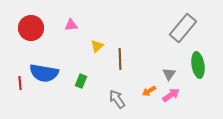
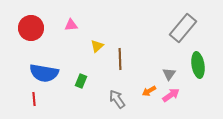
red line: moved 14 px right, 16 px down
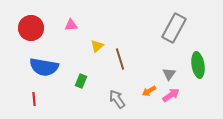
gray rectangle: moved 9 px left; rotated 12 degrees counterclockwise
brown line: rotated 15 degrees counterclockwise
blue semicircle: moved 6 px up
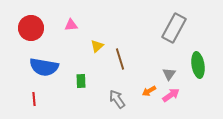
green rectangle: rotated 24 degrees counterclockwise
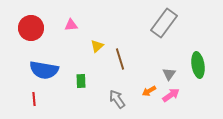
gray rectangle: moved 10 px left, 5 px up; rotated 8 degrees clockwise
blue semicircle: moved 3 px down
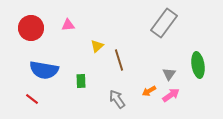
pink triangle: moved 3 px left
brown line: moved 1 px left, 1 px down
red line: moved 2 px left; rotated 48 degrees counterclockwise
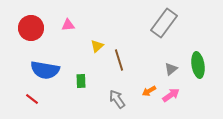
blue semicircle: moved 1 px right
gray triangle: moved 2 px right, 5 px up; rotated 16 degrees clockwise
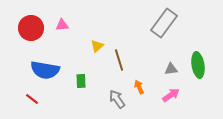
pink triangle: moved 6 px left
gray triangle: rotated 32 degrees clockwise
orange arrow: moved 10 px left, 4 px up; rotated 96 degrees clockwise
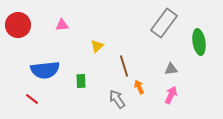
red circle: moved 13 px left, 3 px up
brown line: moved 5 px right, 6 px down
green ellipse: moved 1 px right, 23 px up
blue semicircle: rotated 16 degrees counterclockwise
pink arrow: rotated 30 degrees counterclockwise
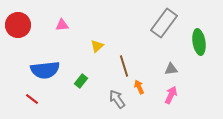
green rectangle: rotated 40 degrees clockwise
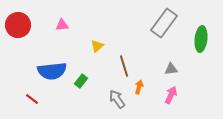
green ellipse: moved 2 px right, 3 px up; rotated 15 degrees clockwise
blue semicircle: moved 7 px right, 1 px down
orange arrow: rotated 40 degrees clockwise
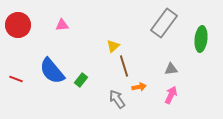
yellow triangle: moved 16 px right
blue semicircle: rotated 56 degrees clockwise
green rectangle: moved 1 px up
orange arrow: rotated 64 degrees clockwise
red line: moved 16 px left, 20 px up; rotated 16 degrees counterclockwise
